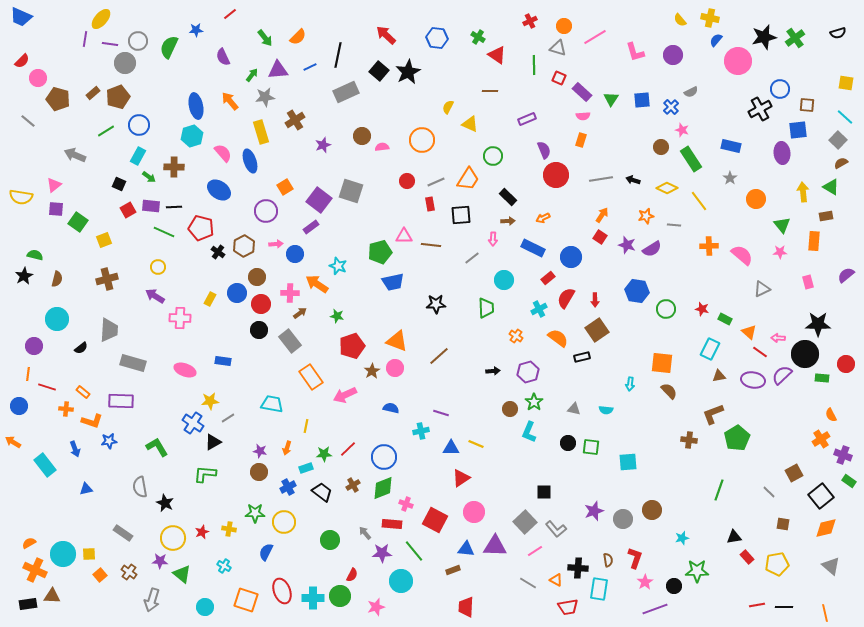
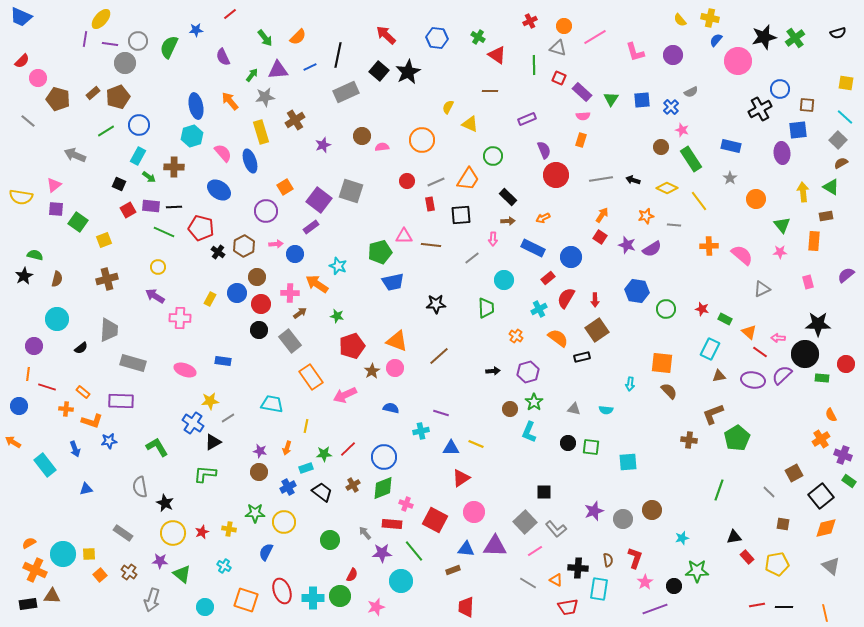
yellow circle at (173, 538): moved 5 px up
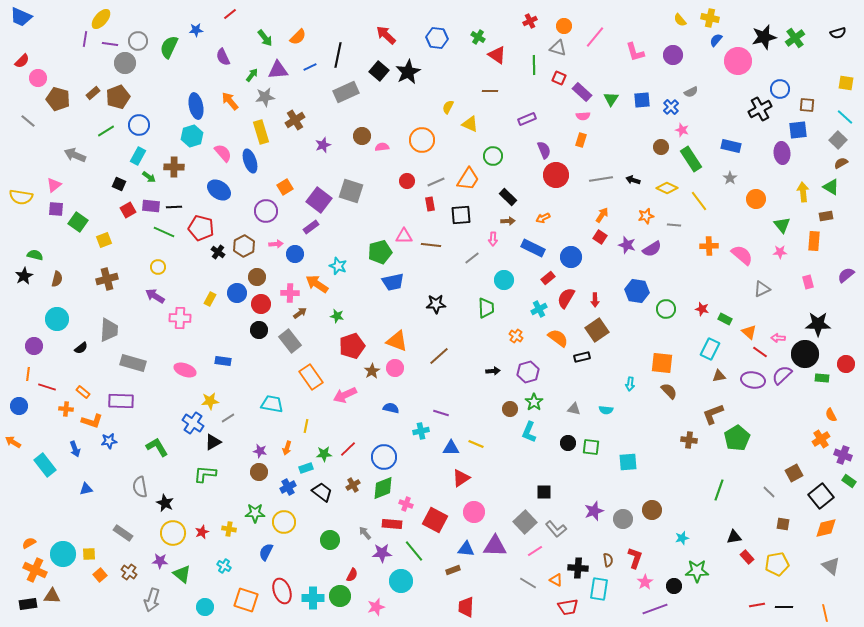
pink line at (595, 37): rotated 20 degrees counterclockwise
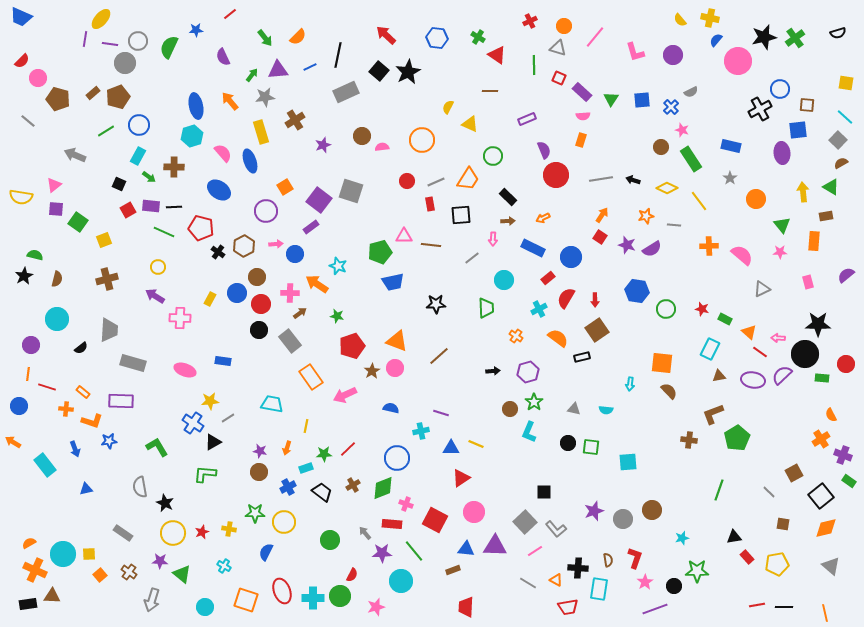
purple circle at (34, 346): moved 3 px left, 1 px up
blue circle at (384, 457): moved 13 px right, 1 px down
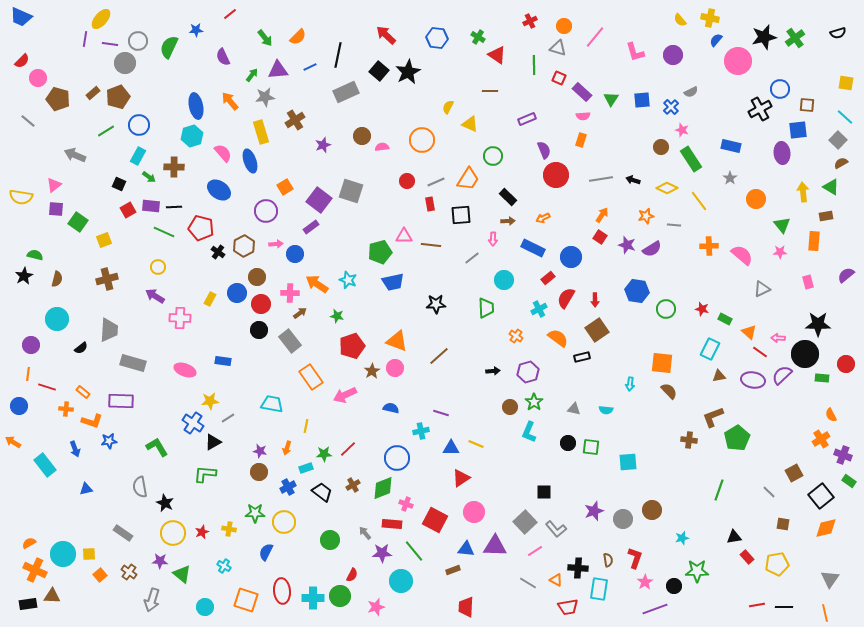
cyan star at (338, 266): moved 10 px right, 14 px down
brown circle at (510, 409): moved 2 px up
brown L-shape at (713, 414): moved 3 px down
gray triangle at (831, 566): moved 1 px left, 13 px down; rotated 24 degrees clockwise
red ellipse at (282, 591): rotated 15 degrees clockwise
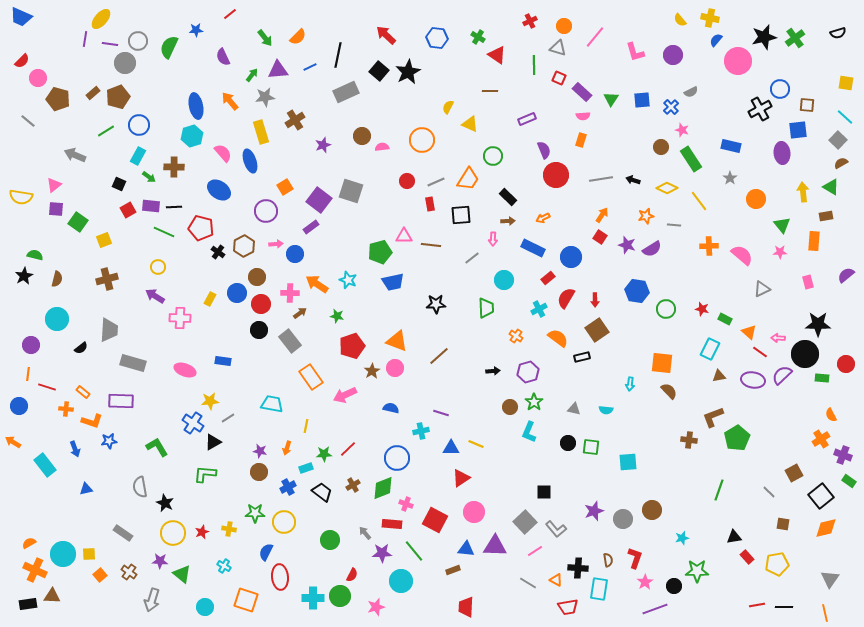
red ellipse at (282, 591): moved 2 px left, 14 px up
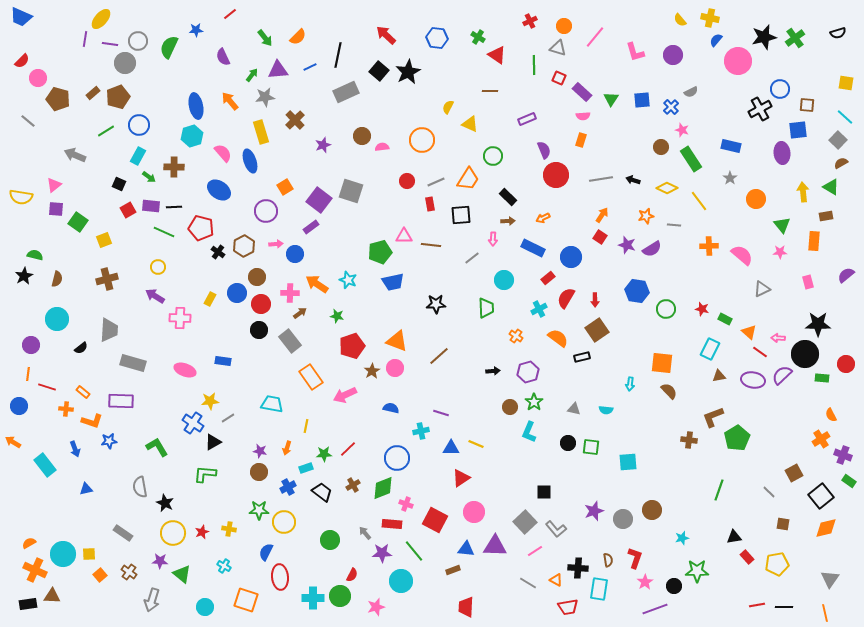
brown cross at (295, 120): rotated 12 degrees counterclockwise
green star at (255, 513): moved 4 px right, 3 px up
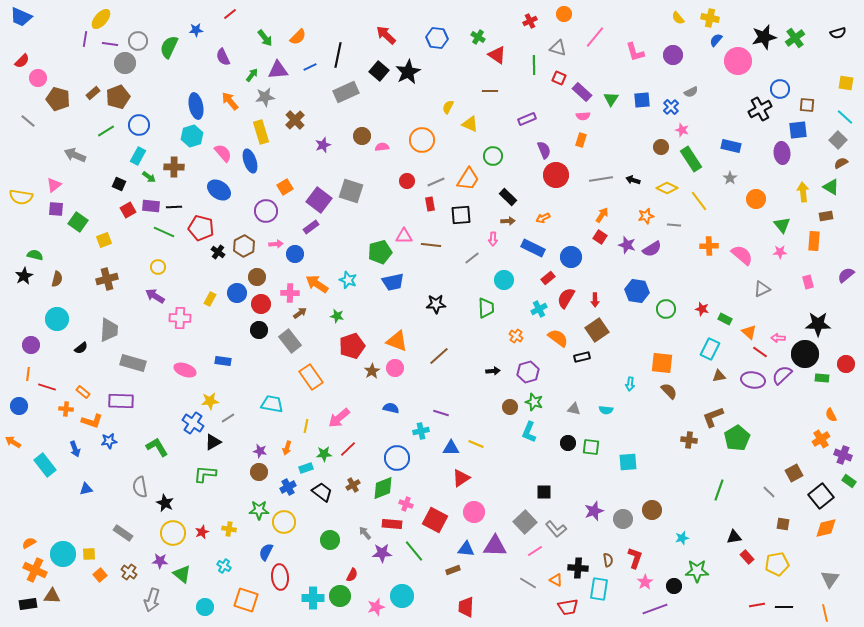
yellow semicircle at (680, 20): moved 2 px left, 2 px up
orange circle at (564, 26): moved 12 px up
pink arrow at (345, 395): moved 6 px left, 23 px down; rotated 15 degrees counterclockwise
green star at (534, 402): rotated 18 degrees counterclockwise
cyan circle at (401, 581): moved 1 px right, 15 px down
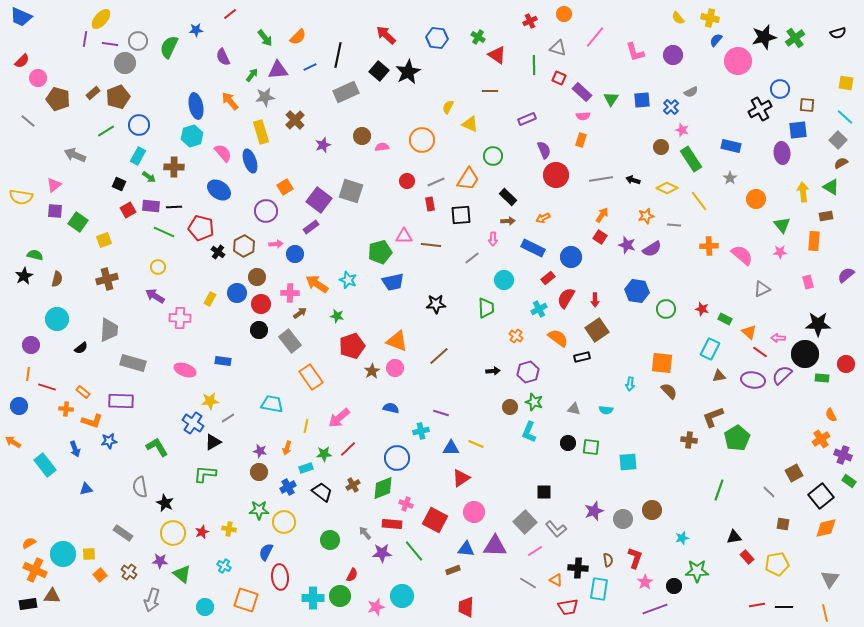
purple square at (56, 209): moved 1 px left, 2 px down
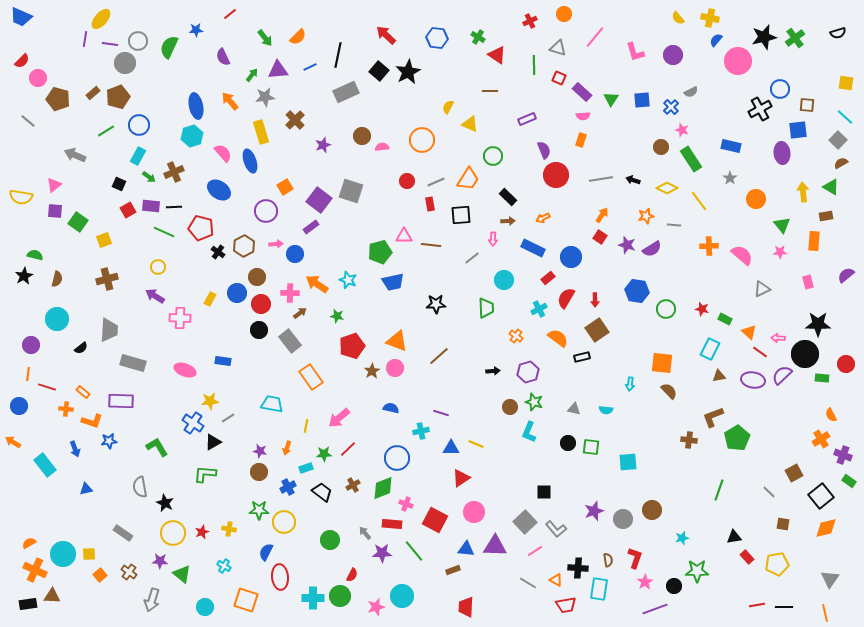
brown cross at (174, 167): moved 5 px down; rotated 24 degrees counterclockwise
red trapezoid at (568, 607): moved 2 px left, 2 px up
